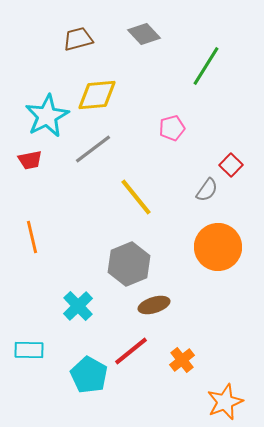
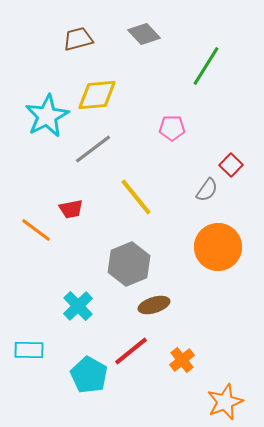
pink pentagon: rotated 15 degrees clockwise
red trapezoid: moved 41 px right, 49 px down
orange line: moved 4 px right, 7 px up; rotated 40 degrees counterclockwise
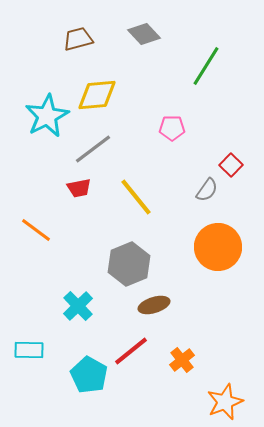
red trapezoid: moved 8 px right, 21 px up
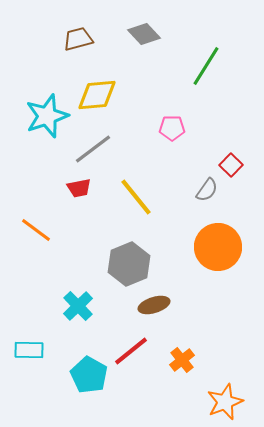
cyan star: rotated 9 degrees clockwise
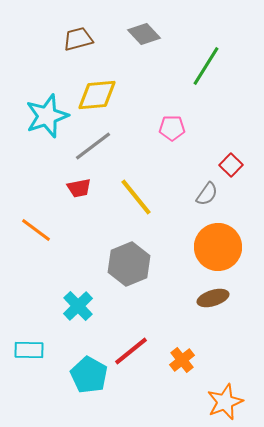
gray line: moved 3 px up
gray semicircle: moved 4 px down
brown ellipse: moved 59 px right, 7 px up
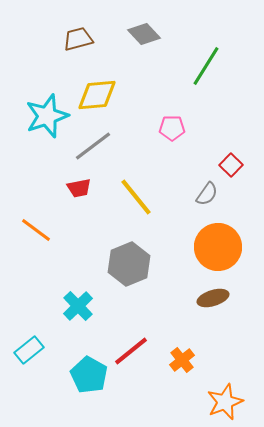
cyan rectangle: rotated 40 degrees counterclockwise
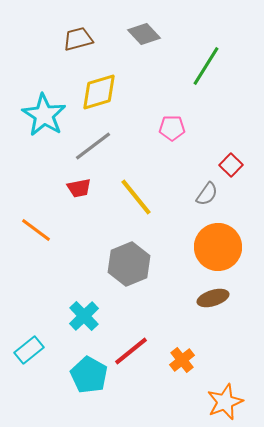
yellow diamond: moved 2 px right, 3 px up; rotated 12 degrees counterclockwise
cyan star: moved 3 px left, 1 px up; rotated 21 degrees counterclockwise
cyan cross: moved 6 px right, 10 px down
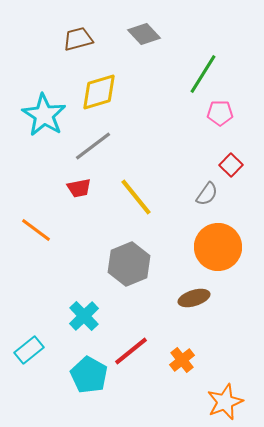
green line: moved 3 px left, 8 px down
pink pentagon: moved 48 px right, 15 px up
brown ellipse: moved 19 px left
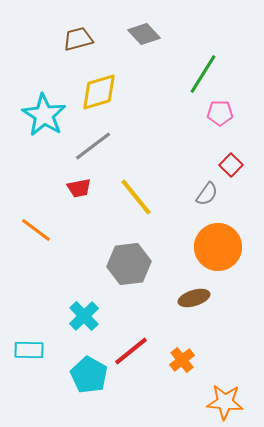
gray hexagon: rotated 15 degrees clockwise
cyan rectangle: rotated 40 degrees clockwise
orange star: rotated 27 degrees clockwise
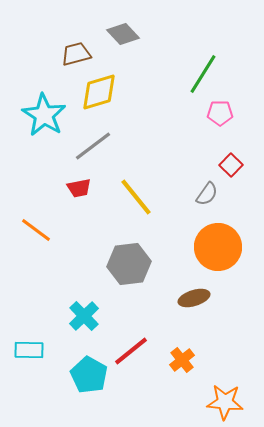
gray diamond: moved 21 px left
brown trapezoid: moved 2 px left, 15 px down
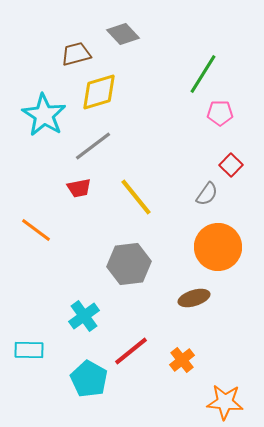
cyan cross: rotated 8 degrees clockwise
cyan pentagon: moved 4 px down
